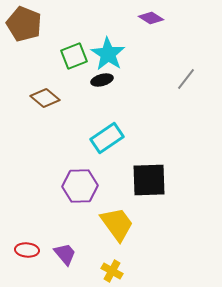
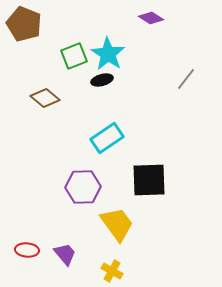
purple hexagon: moved 3 px right, 1 px down
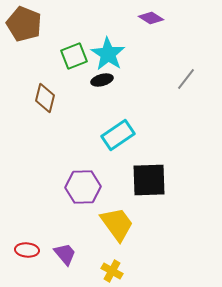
brown diamond: rotated 64 degrees clockwise
cyan rectangle: moved 11 px right, 3 px up
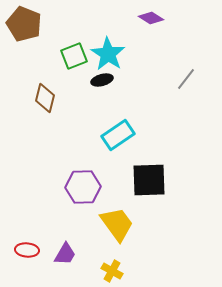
purple trapezoid: rotated 70 degrees clockwise
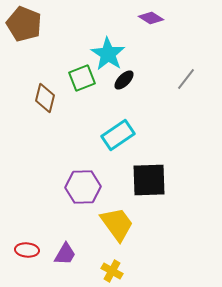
green square: moved 8 px right, 22 px down
black ellipse: moved 22 px right; rotated 30 degrees counterclockwise
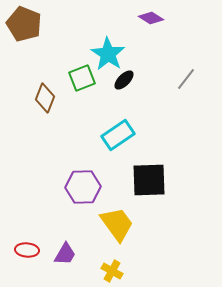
brown diamond: rotated 8 degrees clockwise
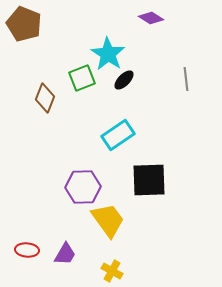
gray line: rotated 45 degrees counterclockwise
yellow trapezoid: moved 9 px left, 4 px up
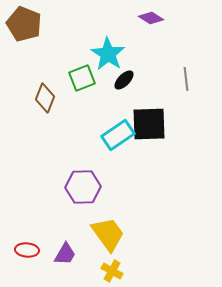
black square: moved 56 px up
yellow trapezoid: moved 14 px down
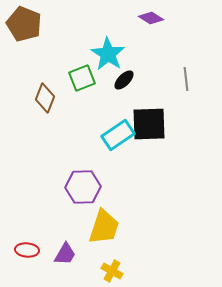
yellow trapezoid: moved 4 px left, 7 px up; rotated 54 degrees clockwise
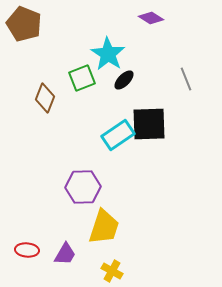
gray line: rotated 15 degrees counterclockwise
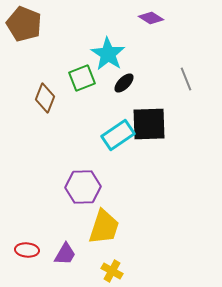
black ellipse: moved 3 px down
